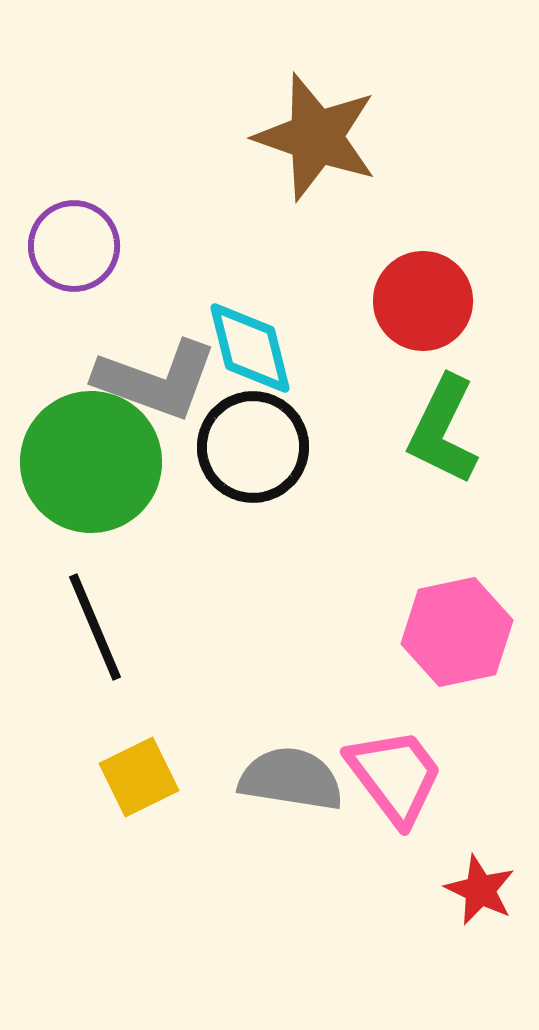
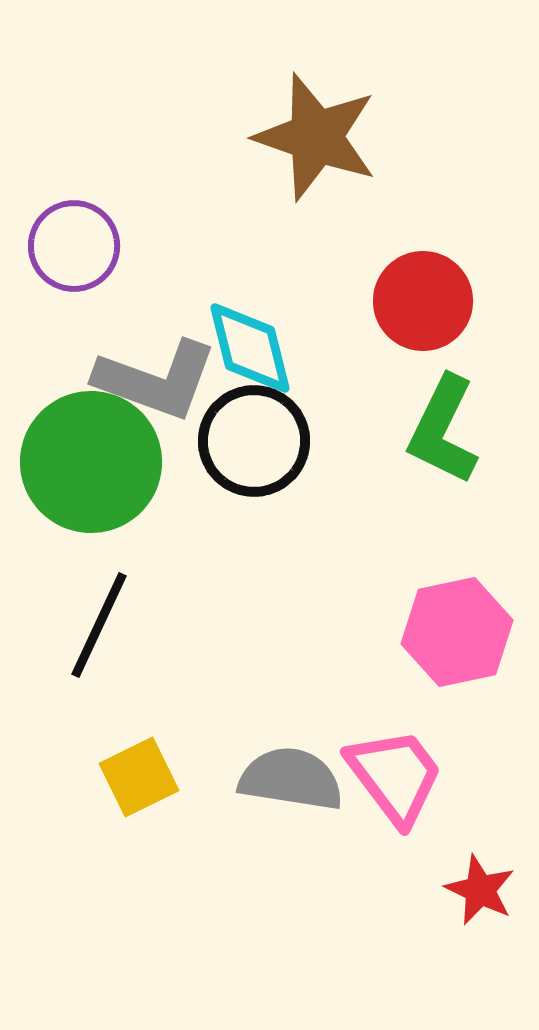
black circle: moved 1 px right, 6 px up
black line: moved 4 px right, 2 px up; rotated 48 degrees clockwise
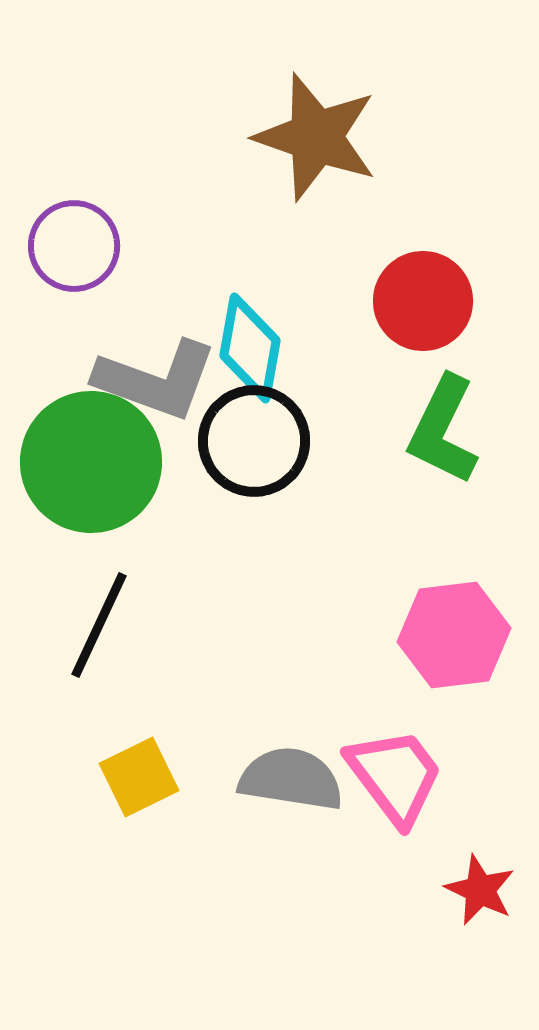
cyan diamond: rotated 24 degrees clockwise
pink hexagon: moved 3 px left, 3 px down; rotated 5 degrees clockwise
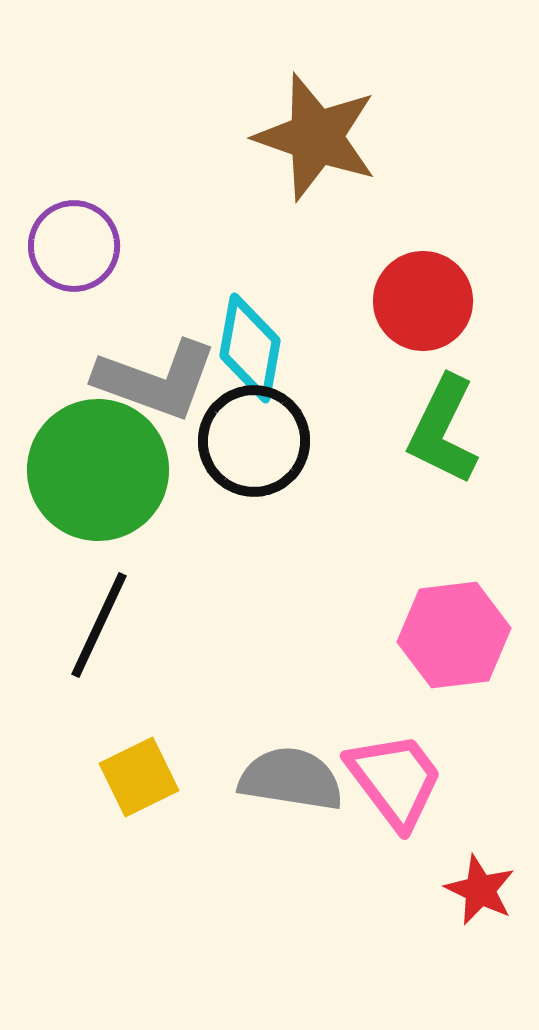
green circle: moved 7 px right, 8 px down
pink trapezoid: moved 4 px down
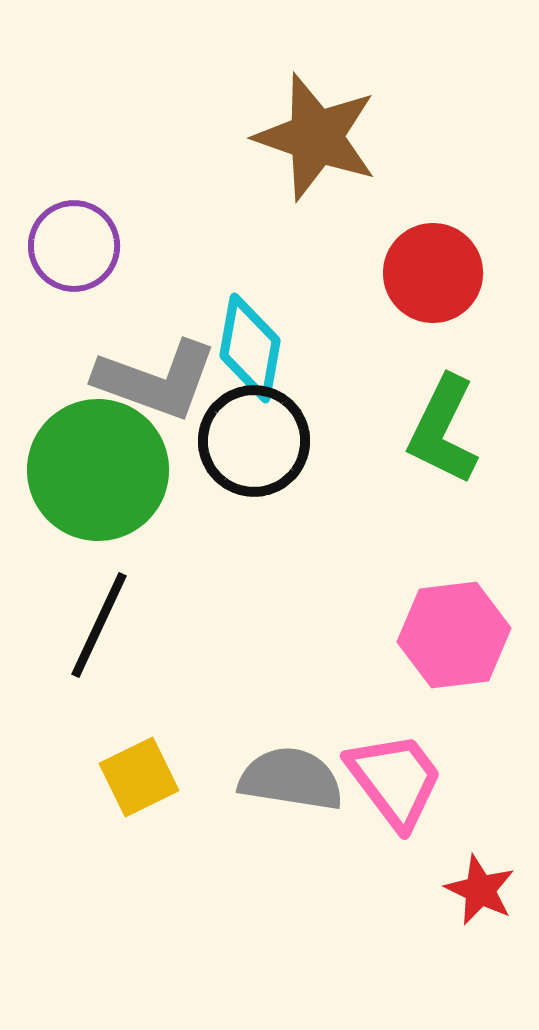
red circle: moved 10 px right, 28 px up
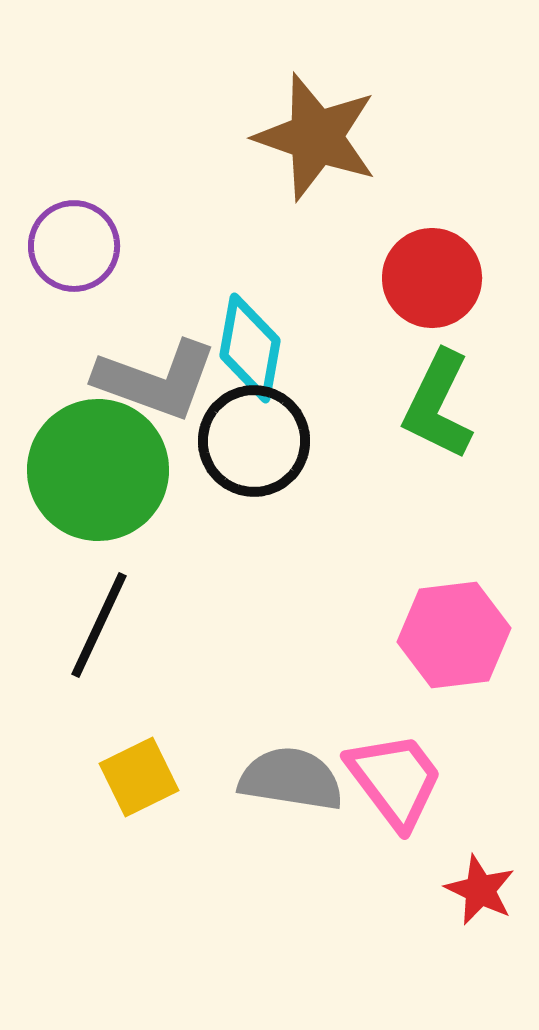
red circle: moved 1 px left, 5 px down
green L-shape: moved 5 px left, 25 px up
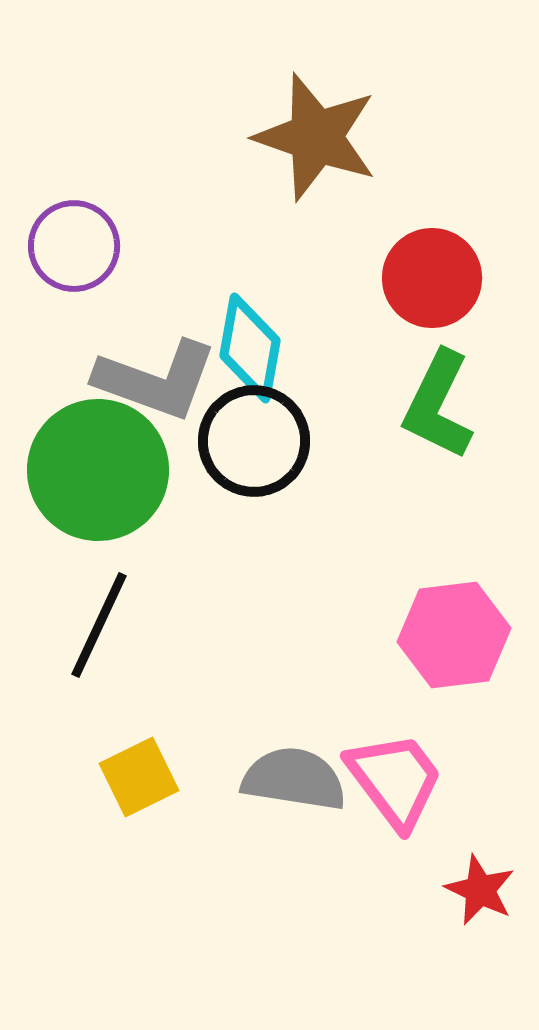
gray semicircle: moved 3 px right
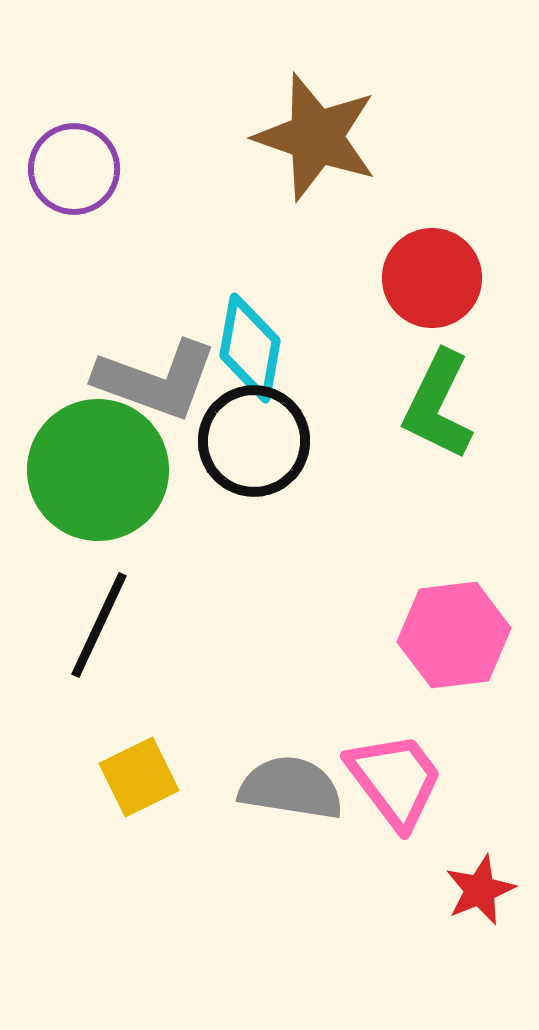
purple circle: moved 77 px up
gray semicircle: moved 3 px left, 9 px down
red star: rotated 24 degrees clockwise
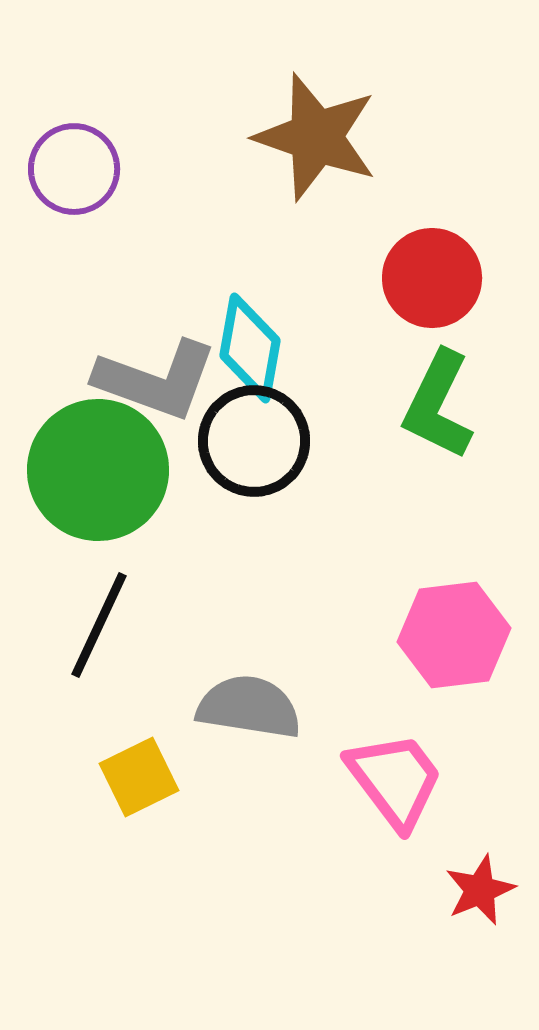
gray semicircle: moved 42 px left, 81 px up
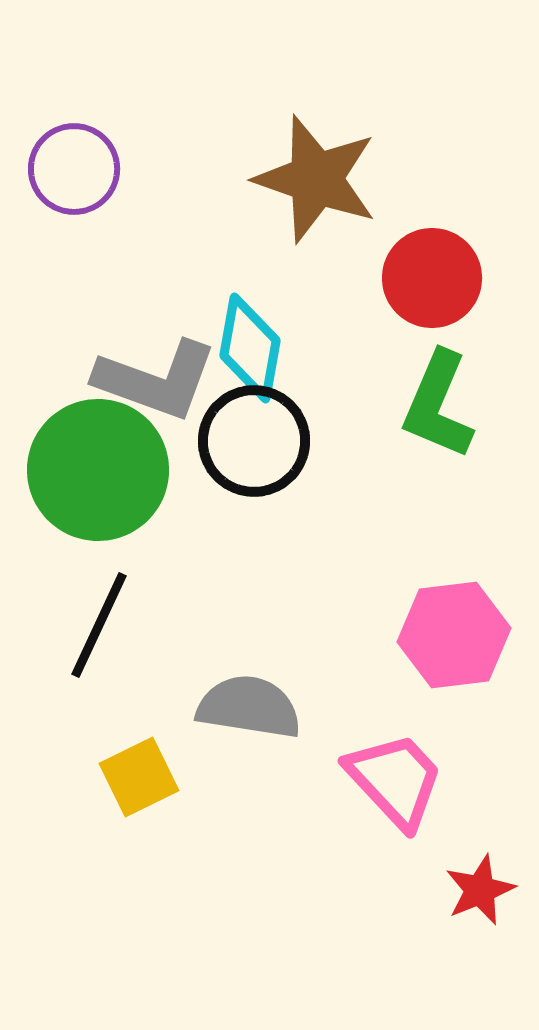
brown star: moved 42 px down
green L-shape: rotated 3 degrees counterclockwise
pink trapezoid: rotated 6 degrees counterclockwise
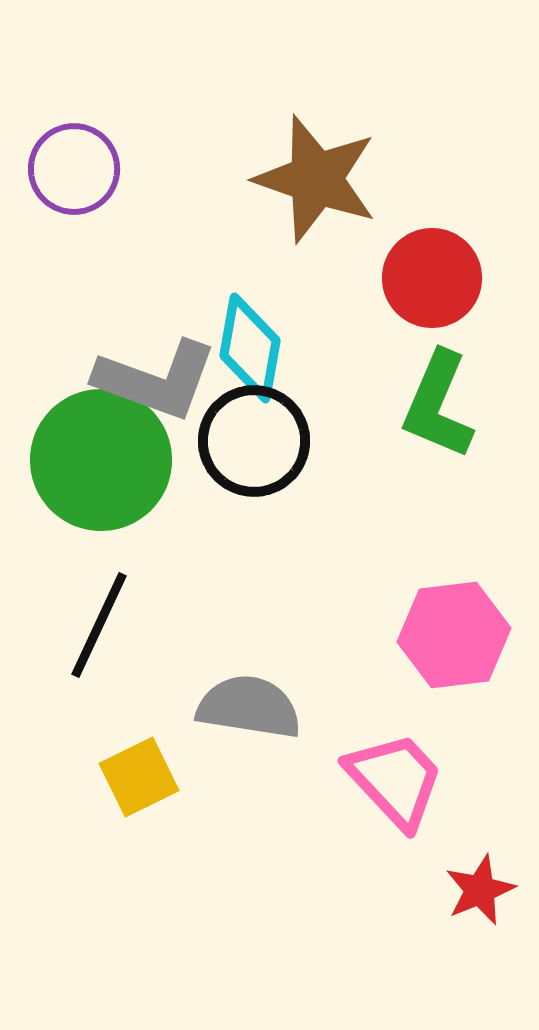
green circle: moved 3 px right, 10 px up
